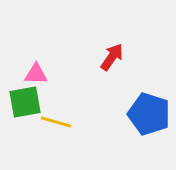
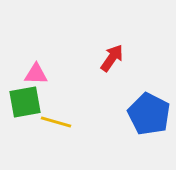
red arrow: moved 1 px down
blue pentagon: rotated 9 degrees clockwise
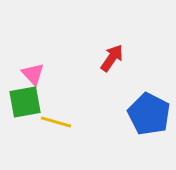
pink triangle: moved 3 px left; rotated 45 degrees clockwise
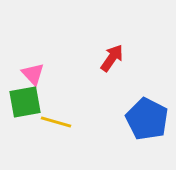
blue pentagon: moved 2 px left, 5 px down
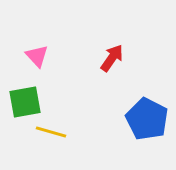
pink triangle: moved 4 px right, 18 px up
yellow line: moved 5 px left, 10 px down
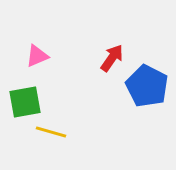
pink triangle: rotated 50 degrees clockwise
blue pentagon: moved 33 px up
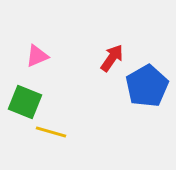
blue pentagon: rotated 15 degrees clockwise
green square: rotated 32 degrees clockwise
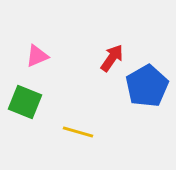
yellow line: moved 27 px right
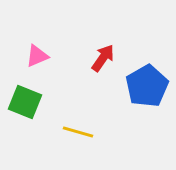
red arrow: moved 9 px left
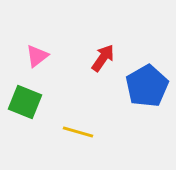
pink triangle: rotated 15 degrees counterclockwise
